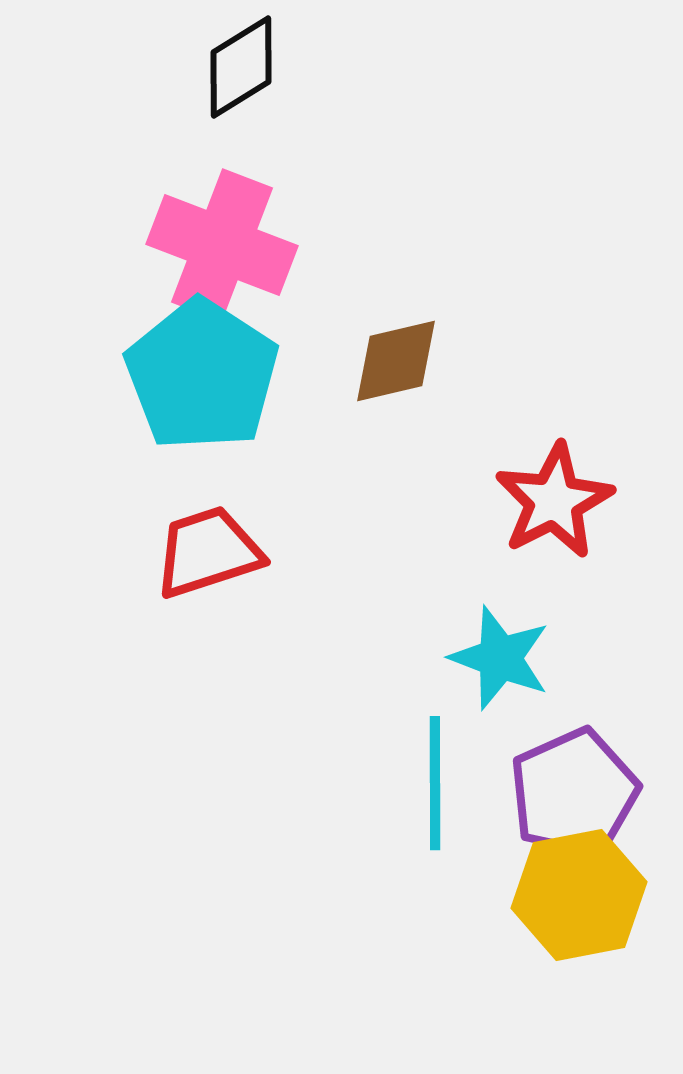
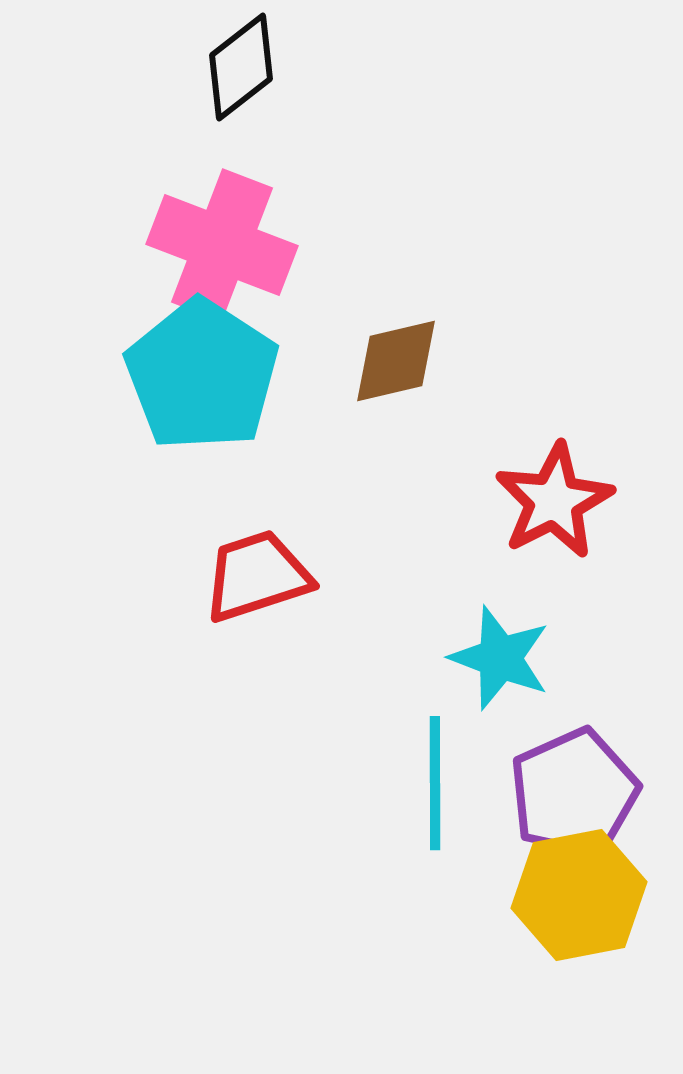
black diamond: rotated 6 degrees counterclockwise
red trapezoid: moved 49 px right, 24 px down
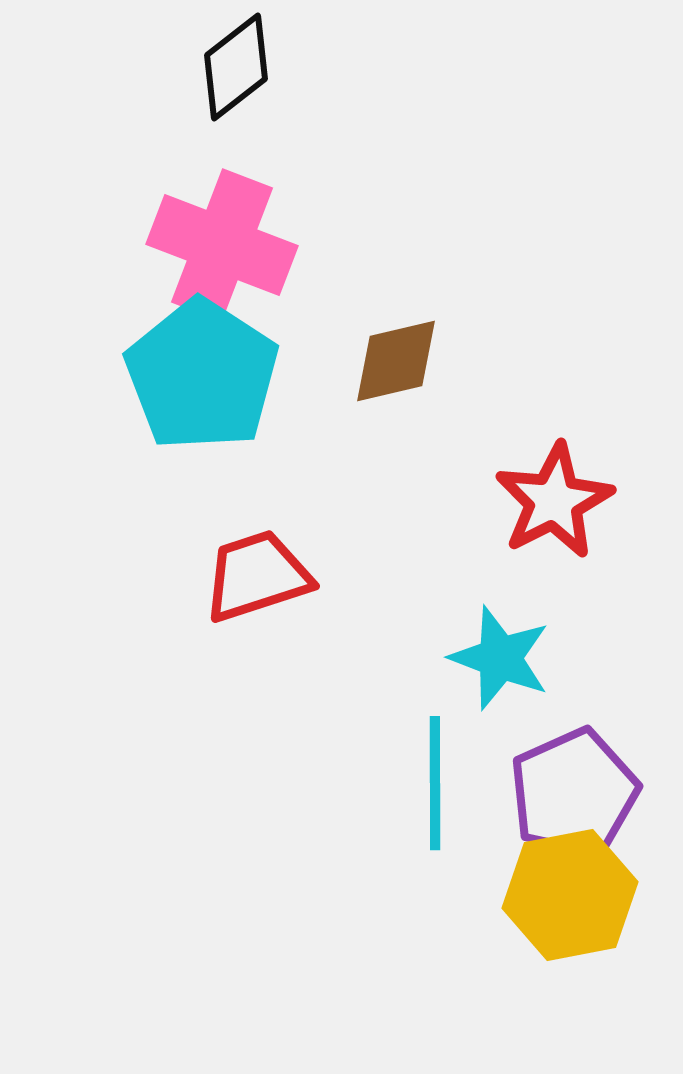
black diamond: moved 5 px left
yellow hexagon: moved 9 px left
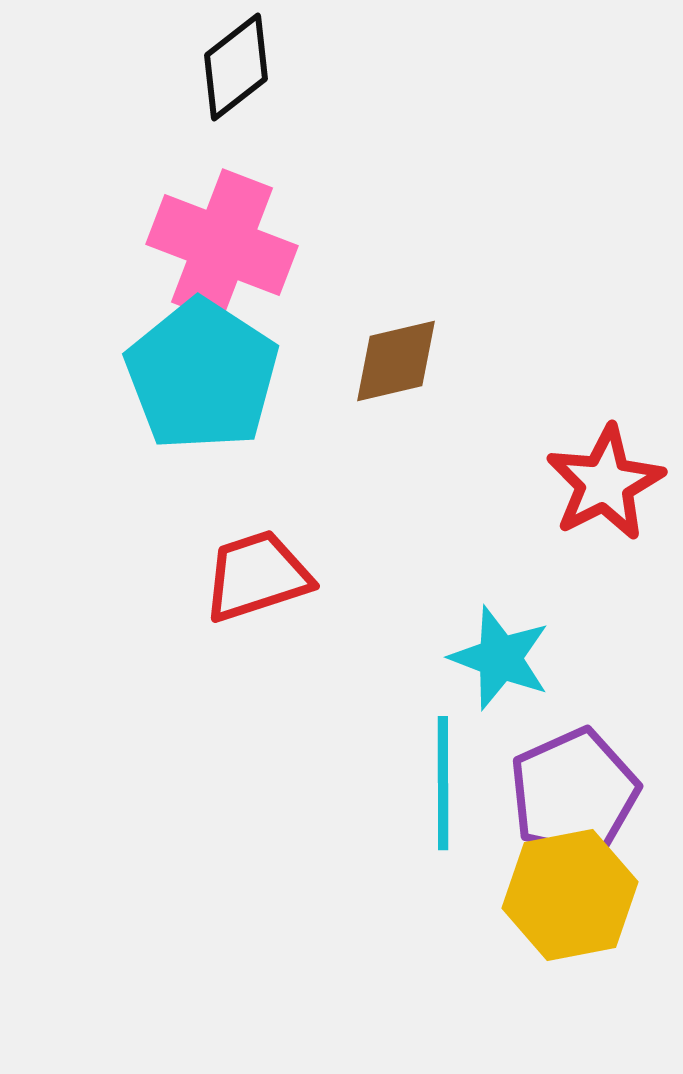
red star: moved 51 px right, 18 px up
cyan line: moved 8 px right
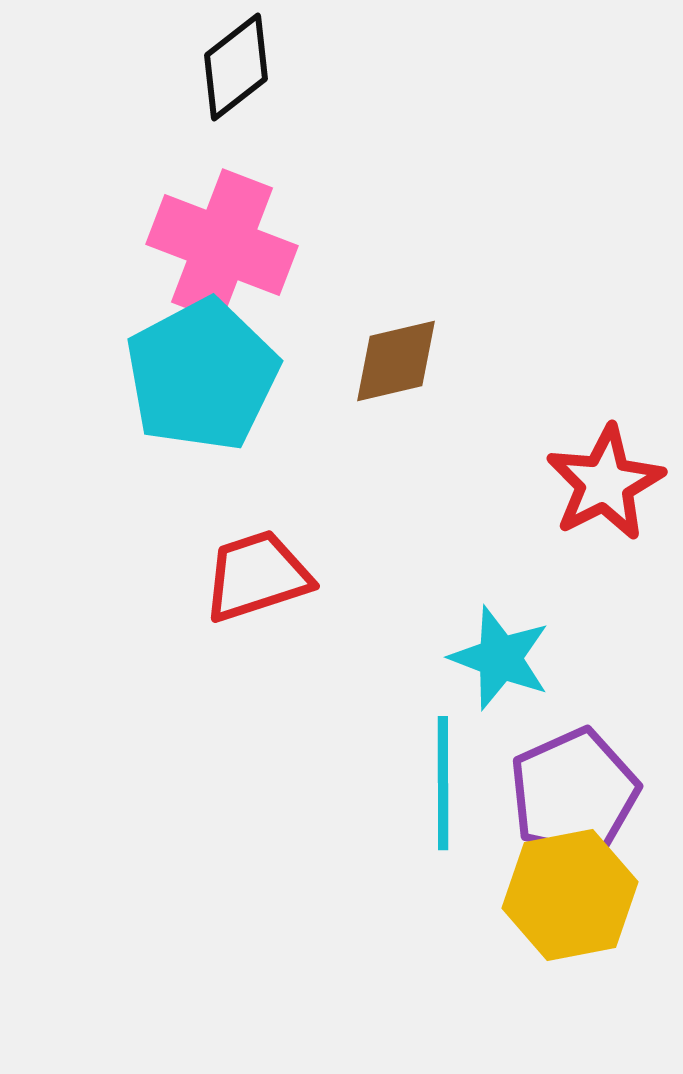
cyan pentagon: rotated 11 degrees clockwise
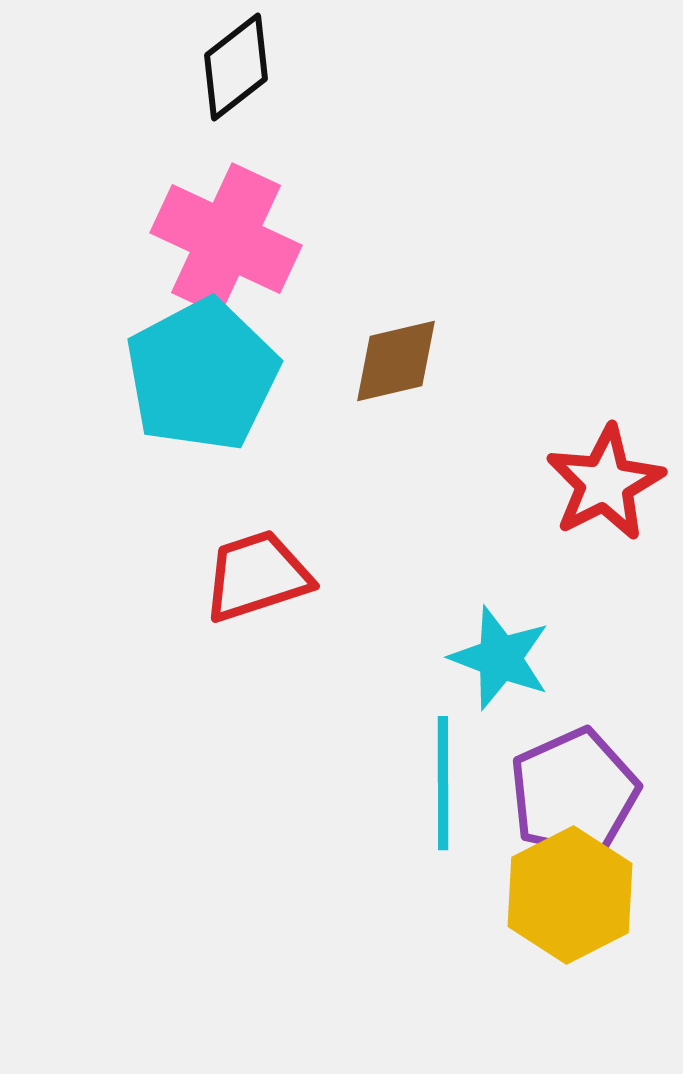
pink cross: moved 4 px right, 6 px up; rotated 4 degrees clockwise
yellow hexagon: rotated 16 degrees counterclockwise
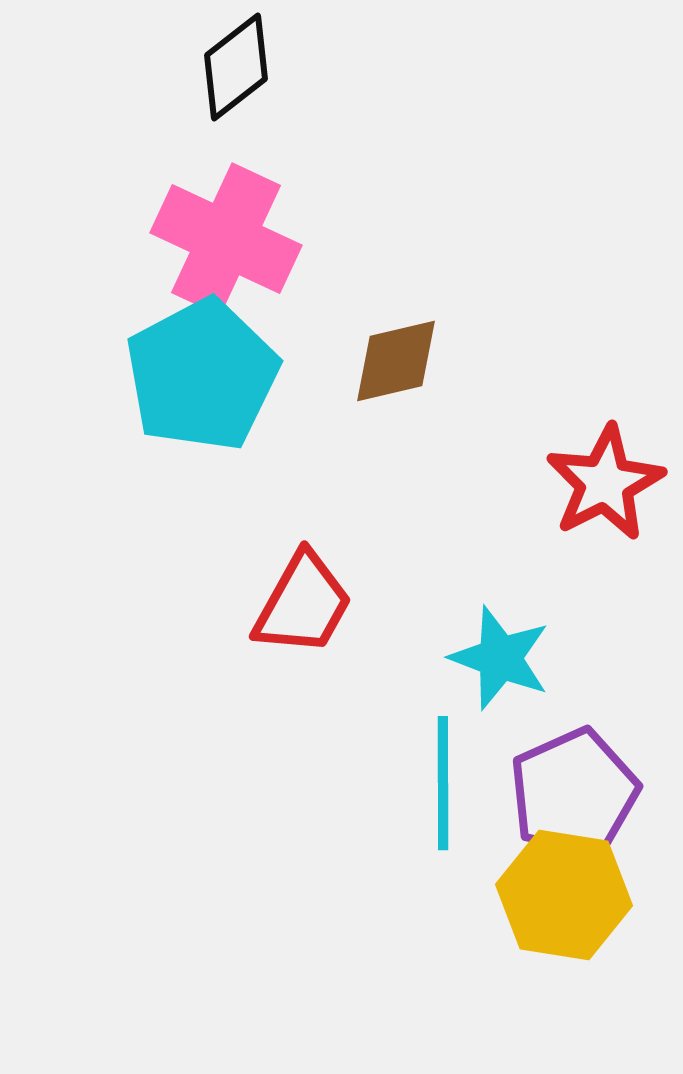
red trapezoid: moved 46 px right, 28 px down; rotated 137 degrees clockwise
yellow hexagon: moved 6 px left; rotated 24 degrees counterclockwise
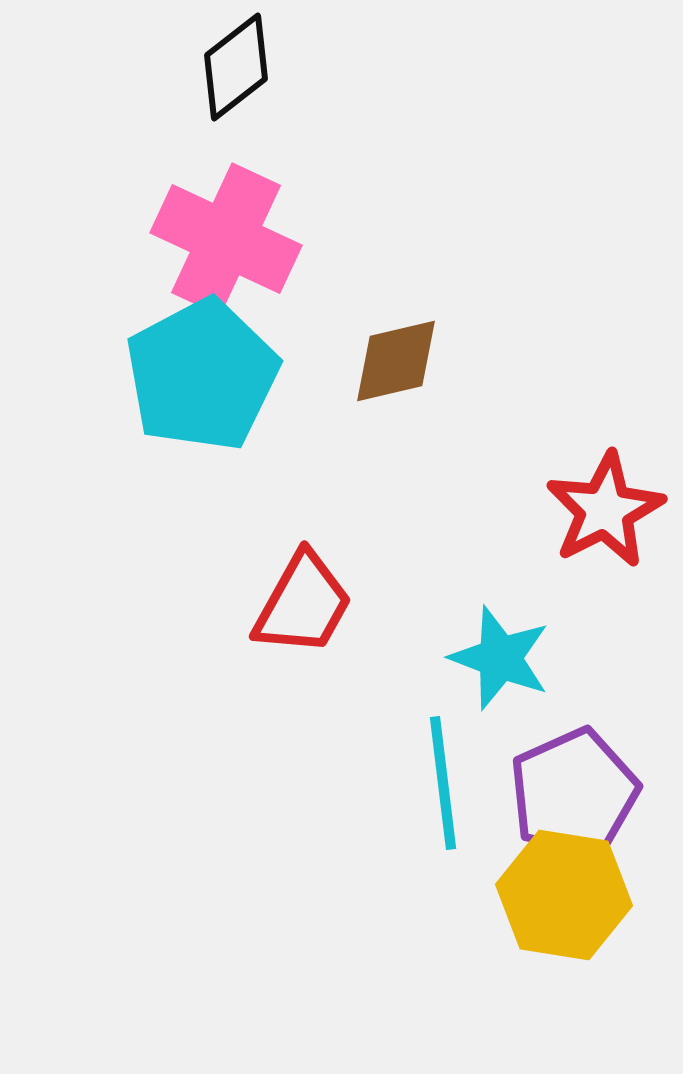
red star: moved 27 px down
cyan line: rotated 7 degrees counterclockwise
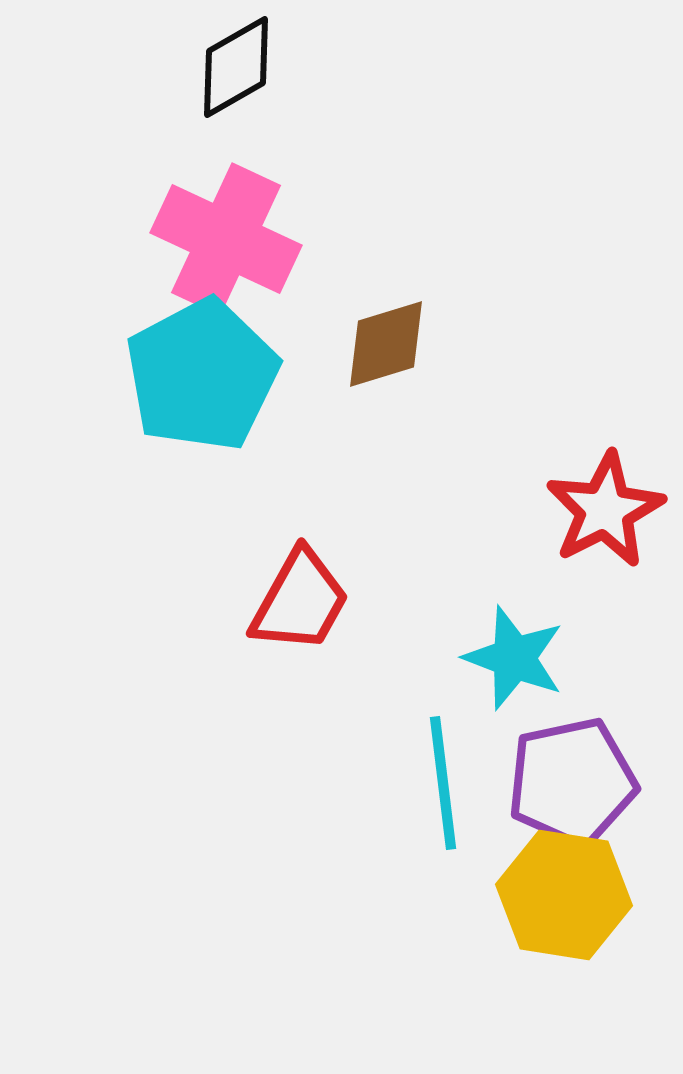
black diamond: rotated 8 degrees clockwise
brown diamond: moved 10 px left, 17 px up; rotated 4 degrees counterclockwise
red trapezoid: moved 3 px left, 3 px up
cyan star: moved 14 px right
purple pentagon: moved 2 px left, 11 px up; rotated 12 degrees clockwise
